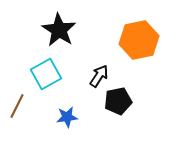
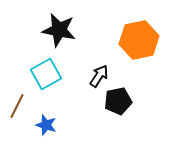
black star: rotated 20 degrees counterclockwise
blue star: moved 21 px left, 8 px down; rotated 25 degrees clockwise
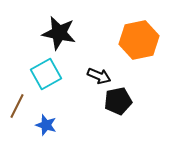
black star: moved 3 px down
black arrow: rotated 80 degrees clockwise
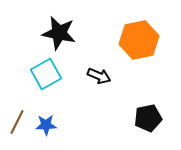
black pentagon: moved 30 px right, 17 px down
brown line: moved 16 px down
blue star: rotated 20 degrees counterclockwise
